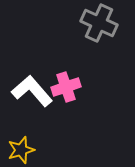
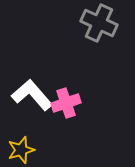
pink cross: moved 16 px down
white L-shape: moved 4 px down
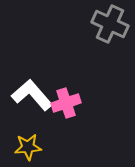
gray cross: moved 11 px right, 1 px down
yellow star: moved 7 px right, 3 px up; rotated 12 degrees clockwise
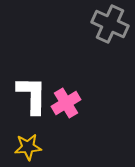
white L-shape: rotated 42 degrees clockwise
pink cross: rotated 12 degrees counterclockwise
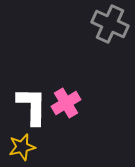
white L-shape: moved 11 px down
yellow star: moved 6 px left; rotated 8 degrees counterclockwise
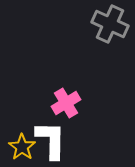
white L-shape: moved 19 px right, 34 px down
yellow star: rotated 24 degrees counterclockwise
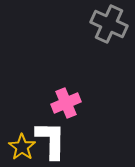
gray cross: moved 1 px left
pink cross: rotated 8 degrees clockwise
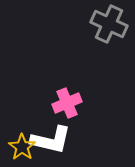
pink cross: moved 1 px right
white L-shape: rotated 102 degrees clockwise
